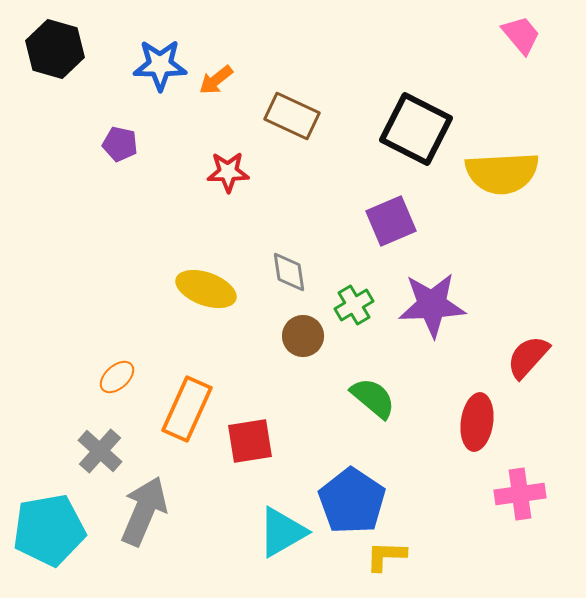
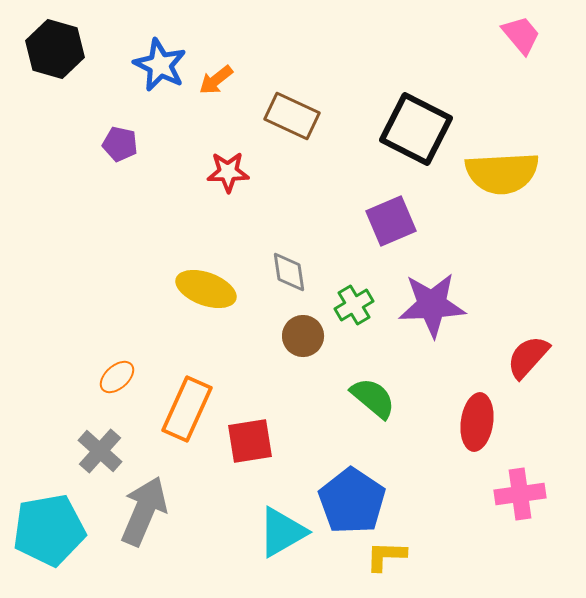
blue star: rotated 26 degrees clockwise
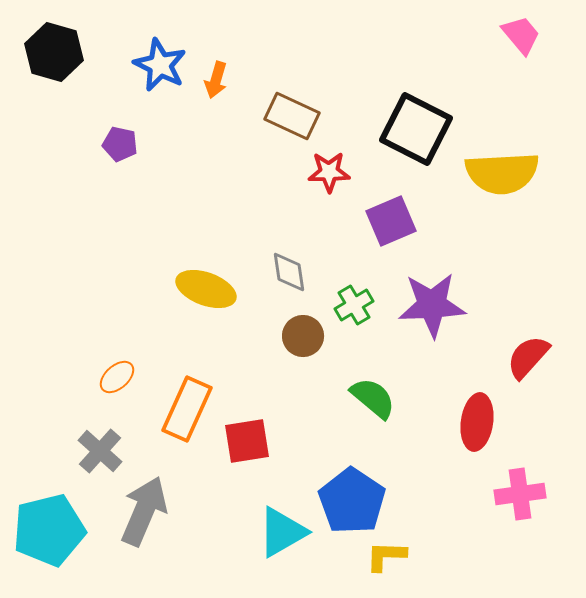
black hexagon: moved 1 px left, 3 px down
orange arrow: rotated 36 degrees counterclockwise
red star: moved 101 px right
red square: moved 3 px left
cyan pentagon: rotated 4 degrees counterclockwise
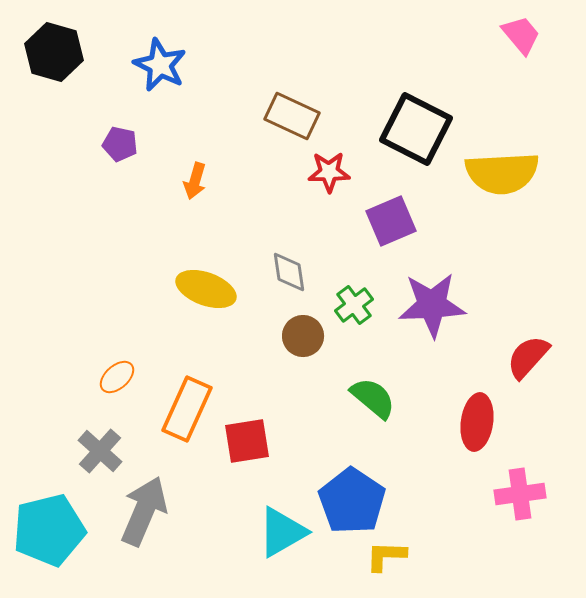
orange arrow: moved 21 px left, 101 px down
green cross: rotated 6 degrees counterclockwise
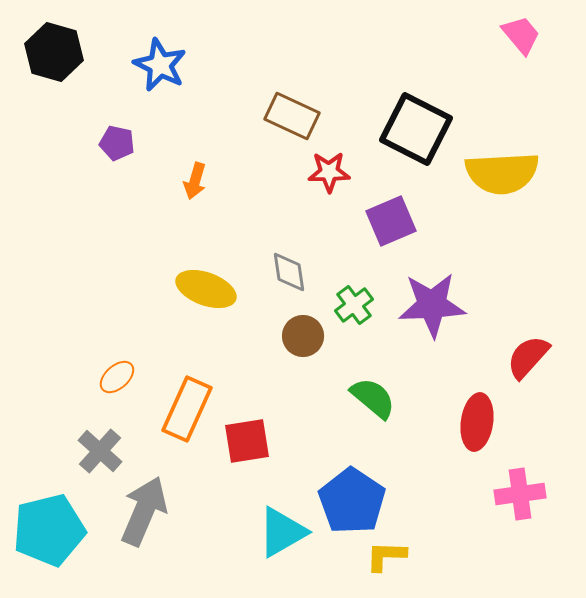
purple pentagon: moved 3 px left, 1 px up
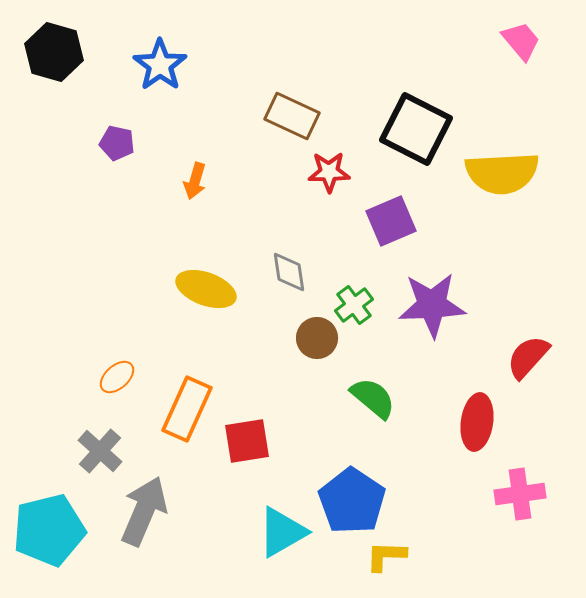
pink trapezoid: moved 6 px down
blue star: rotated 10 degrees clockwise
brown circle: moved 14 px right, 2 px down
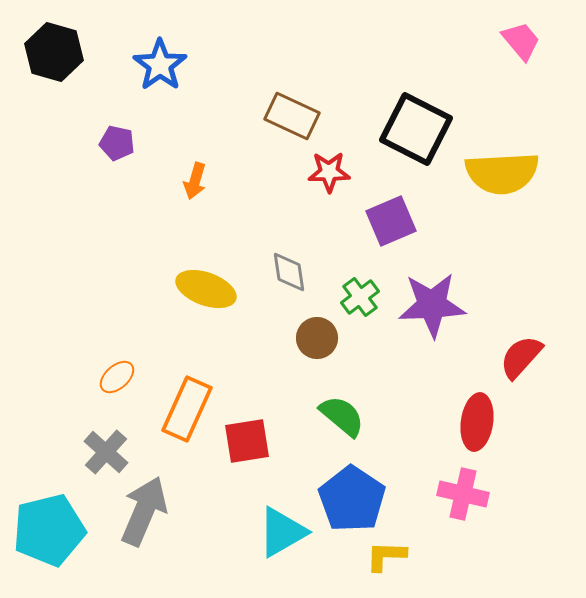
green cross: moved 6 px right, 8 px up
red semicircle: moved 7 px left
green semicircle: moved 31 px left, 18 px down
gray cross: moved 6 px right, 1 px down
pink cross: moved 57 px left; rotated 21 degrees clockwise
blue pentagon: moved 2 px up
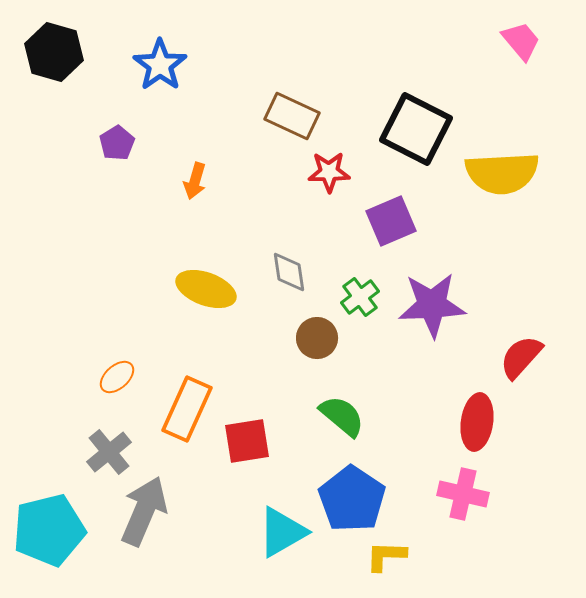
purple pentagon: rotated 28 degrees clockwise
gray cross: moved 3 px right; rotated 9 degrees clockwise
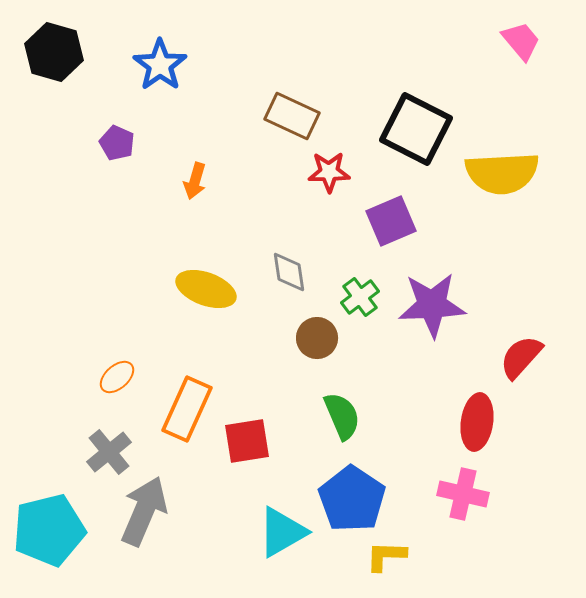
purple pentagon: rotated 16 degrees counterclockwise
green semicircle: rotated 27 degrees clockwise
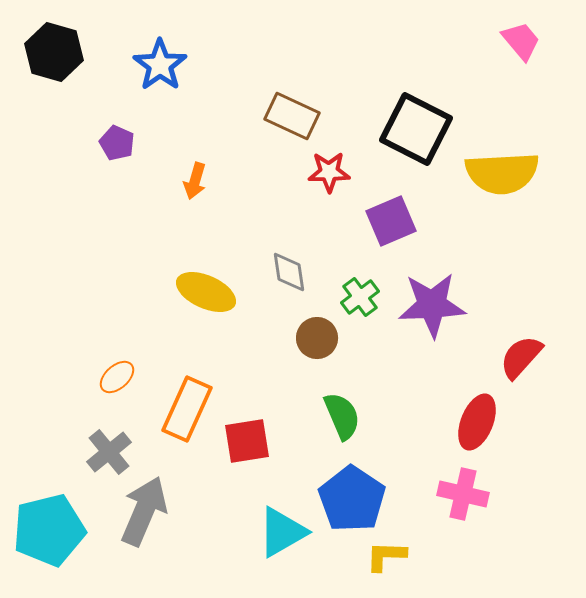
yellow ellipse: moved 3 px down; rotated 4 degrees clockwise
red ellipse: rotated 14 degrees clockwise
